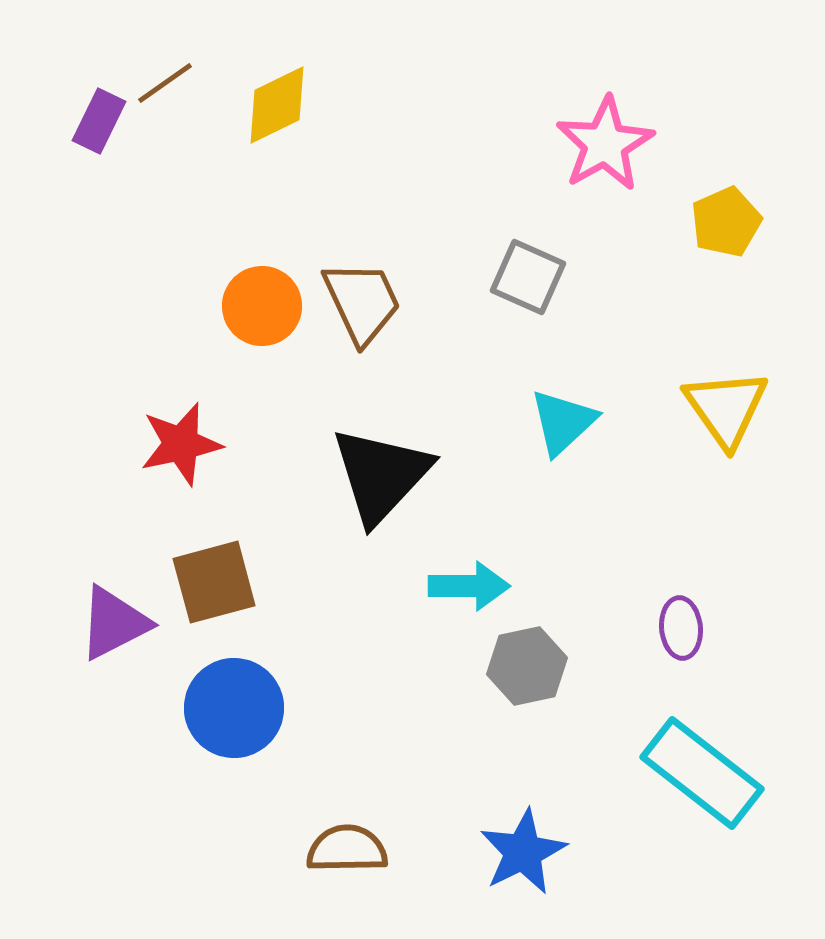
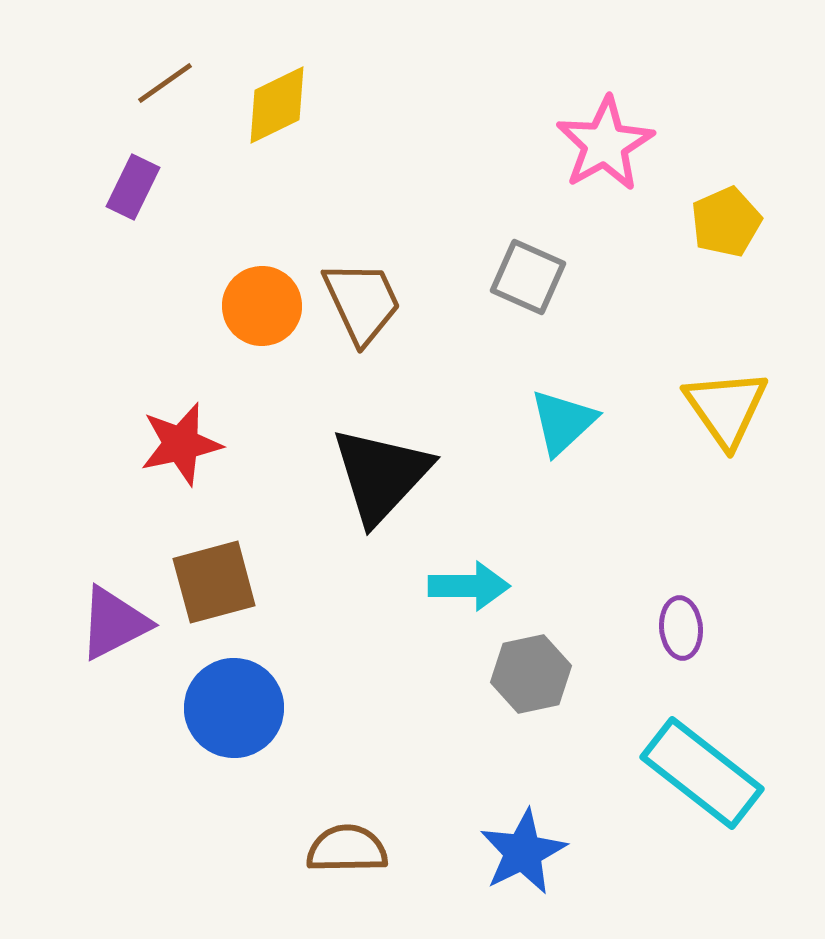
purple rectangle: moved 34 px right, 66 px down
gray hexagon: moved 4 px right, 8 px down
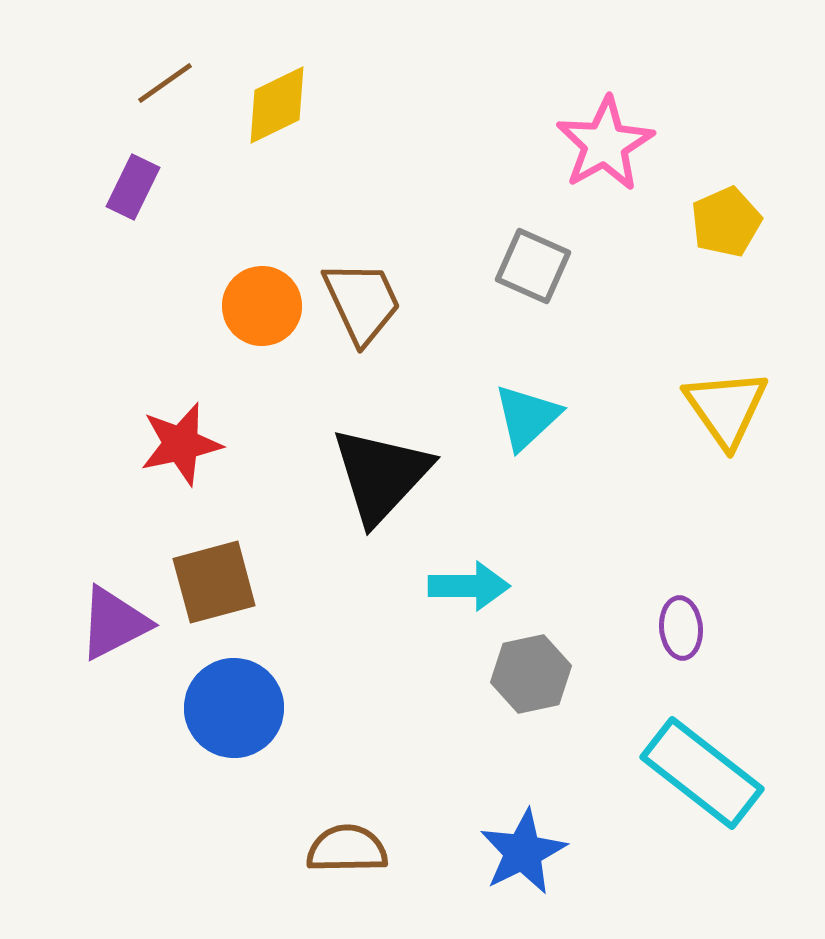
gray square: moved 5 px right, 11 px up
cyan triangle: moved 36 px left, 5 px up
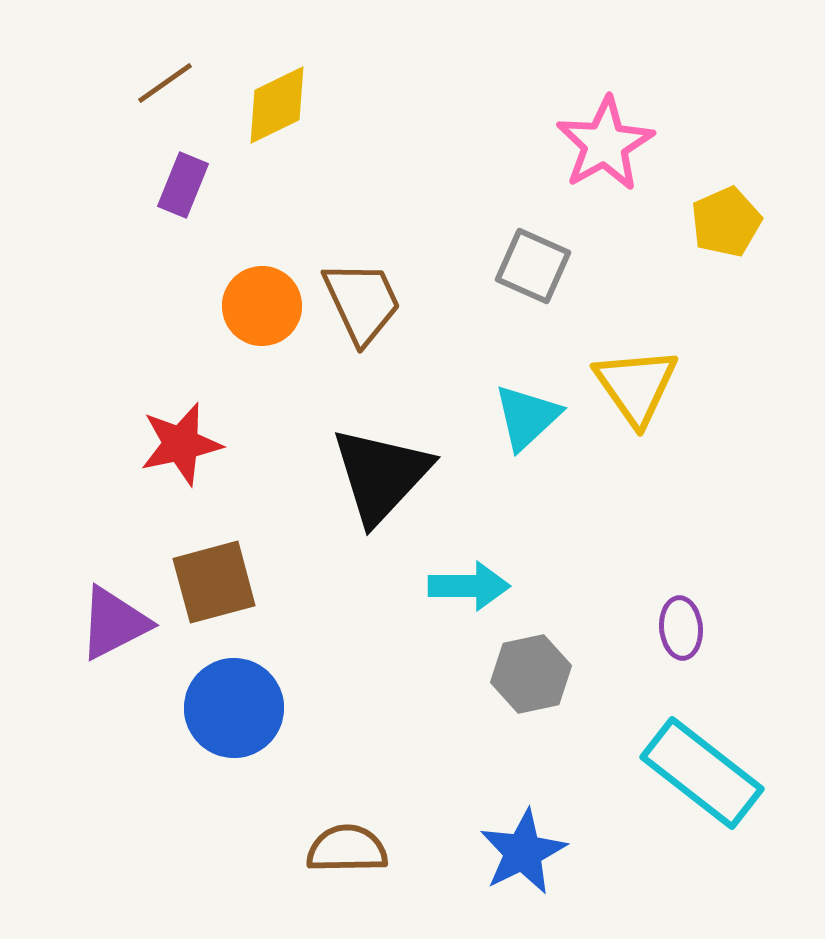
purple rectangle: moved 50 px right, 2 px up; rotated 4 degrees counterclockwise
yellow triangle: moved 90 px left, 22 px up
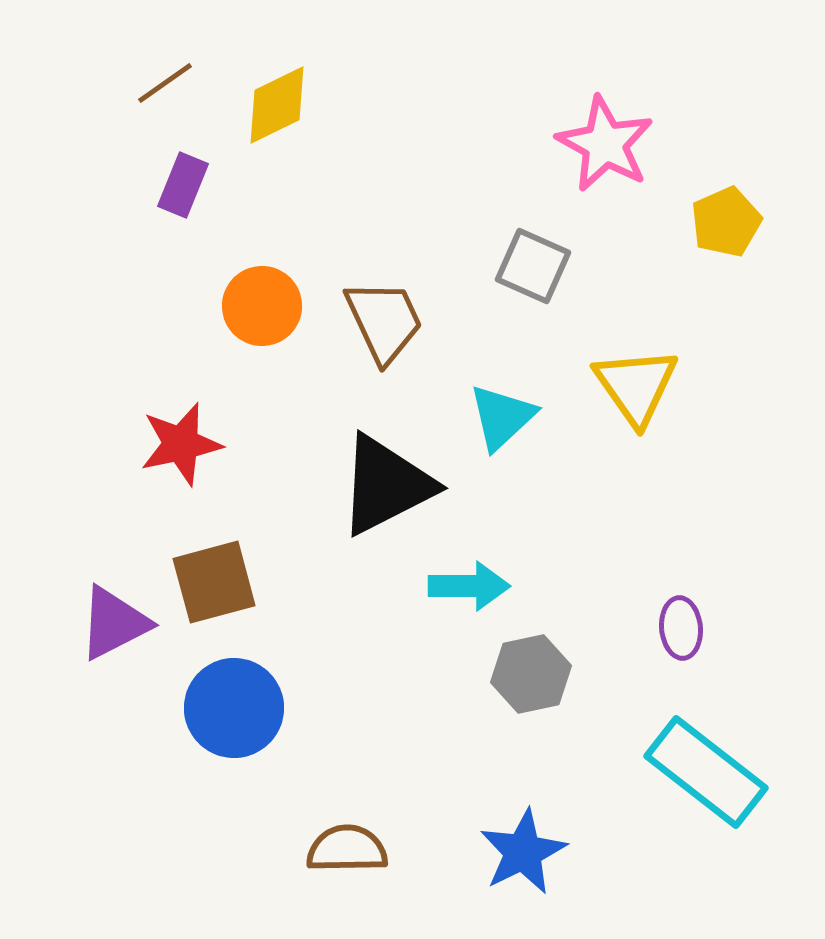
pink star: rotated 14 degrees counterclockwise
brown trapezoid: moved 22 px right, 19 px down
cyan triangle: moved 25 px left
black triangle: moved 5 px right, 10 px down; rotated 20 degrees clockwise
cyan rectangle: moved 4 px right, 1 px up
